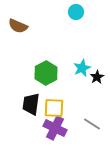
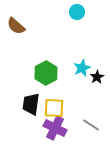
cyan circle: moved 1 px right
brown semicircle: moved 2 px left; rotated 18 degrees clockwise
gray line: moved 1 px left, 1 px down
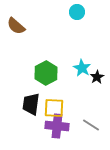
cyan star: rotated 18 degrees counterclockwise
purple cross: moved 2 px right, 2 px up; rotated 20 degrees counterclockwise
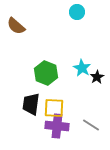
green hexagon: rotated 10 degrees counterclockwise
